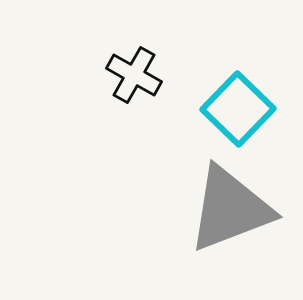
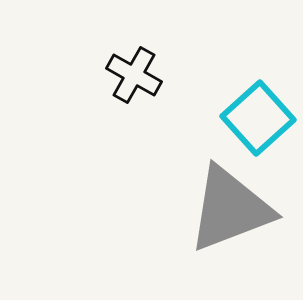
cyan square: moved 20 px right, 9 px down; rotated 4 degrees clockwise
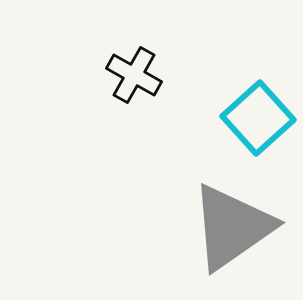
gray triangle: moved 2 px right, 18 px down; rotated 14 degrees counterclockwise
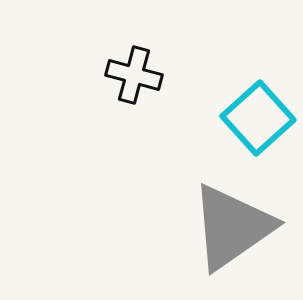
black cross: rotated 14 degrees counterclockwise
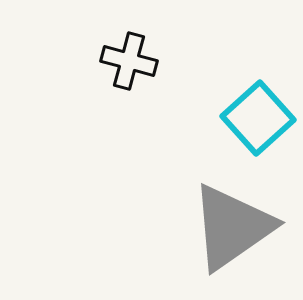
black cross: moved 5 px left, 14 px up
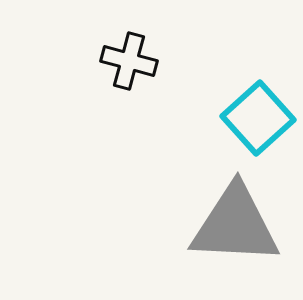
gray triangle: moved 3 px right, 2 px up; rotated 38 degrees clockwise
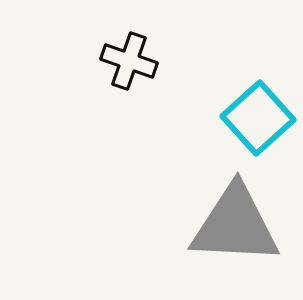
black cross: rotated 4 degrees clockwise
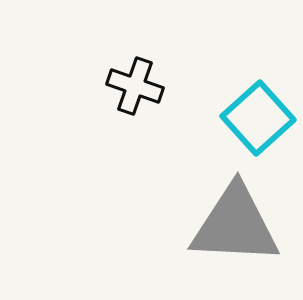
black cross: moved 6 px right, 25 px down
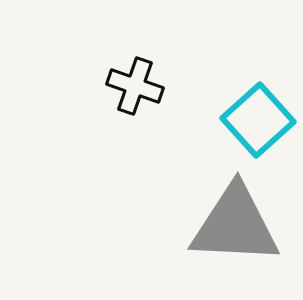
cyan square: moved 2 px down
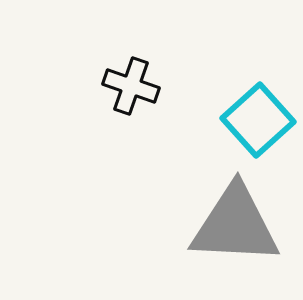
black cross: moved 4 px left
